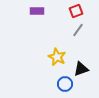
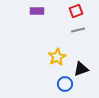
gray line: rotated 40 degrees clockwise
yellow star: rotated 18 degrees clockwise
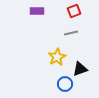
red square: moved 2 px left
gray line: moved 7 px left, 3 px down
black triangle: moved 1 px left
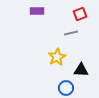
red square: moved 6 px right, 3 px down
black triangle: moved 1 px right, 1 px down; rotated 21 degrees clockwise
blue circle: moved 1 px right, 4 px down
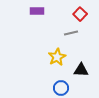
red square: rotated 24 degrees counterclockwise
blue circle: moved 5 px left
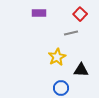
purple rectangle: moved 2 px right, 2 px down
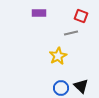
red square: moved 1 px right, 2 px down; rotated 24 degrees counterclockwise
yellow star: moved 1 px right, 1 px up
black triangle: moved 16 px down; rotated 42 degrees clockwise
